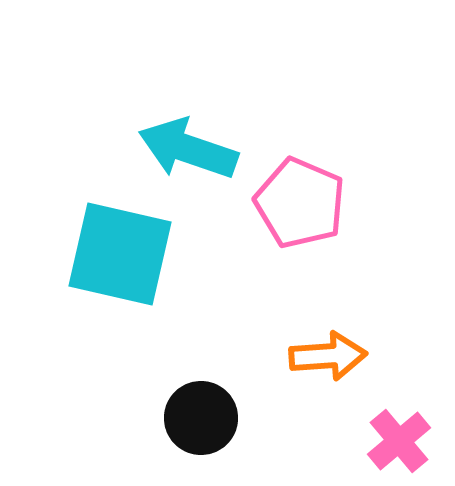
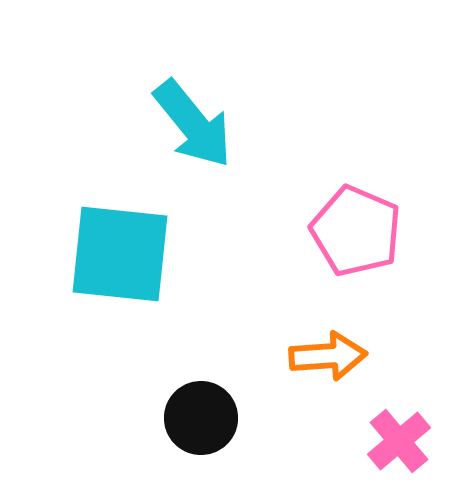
cyan arrow: moved 5 px right, 25 px up; rotated 148 degrees counterclockwise
pink pentagon: moved 56 px right, 28 px down
cyan square: rotated 7 degrees counterclockwise
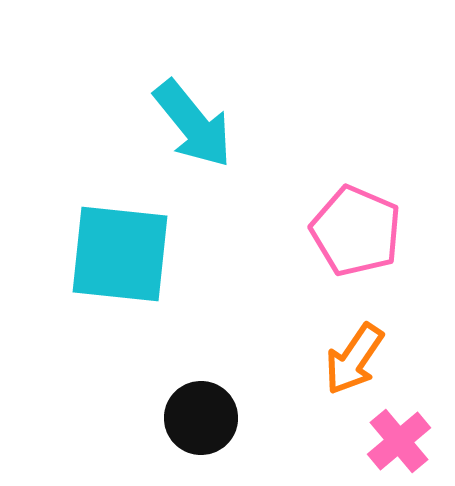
orange arrow: moved 26 px right, 3 px down; rotated 128 degrees clockwise
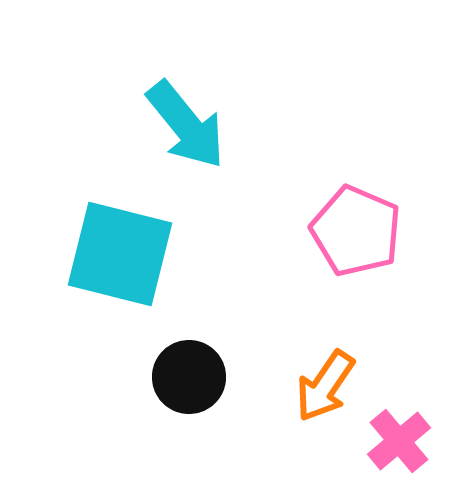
cyan arrow: moved 7 px left, 1 px down
cyan square: rotated 8 degrees clockwise
orange arrow: moved 29 px left, 27 px down
black circle: moved 12 px left, 41 px up
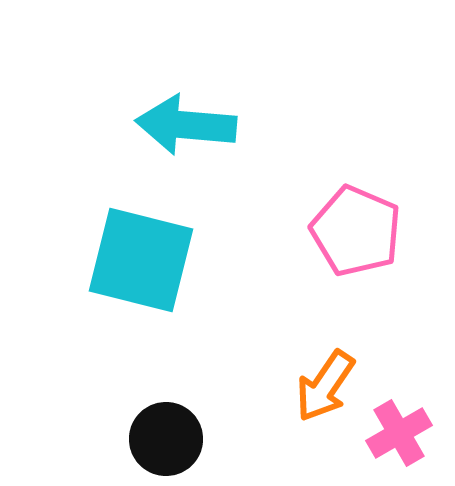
cyan arrow: rotated 134 degrees clockwise
cyan square: moved 21 px right, 6 px down
black circle: moved 23 px left, 62 px down
pink cross: moved 8 px up; rotated 10 degrees clockwise
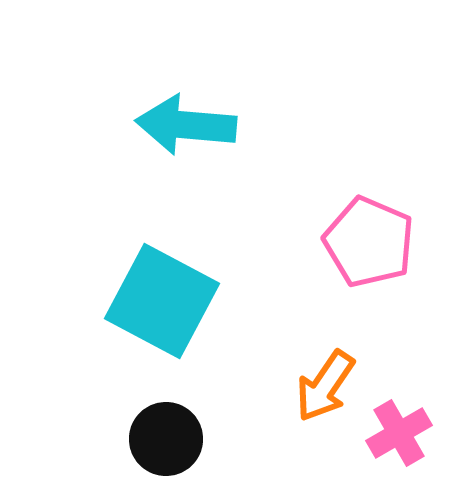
pink pentagon: moved 13 px right, 11 px down
cyan square: moved 21 px right, 41 px down; rotated 14 degrees clockwise
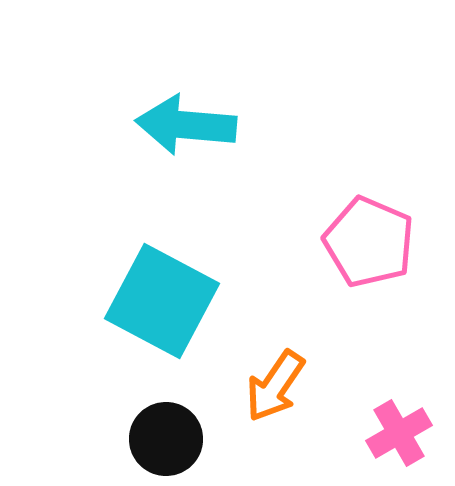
orange arrow: moved 50 px left
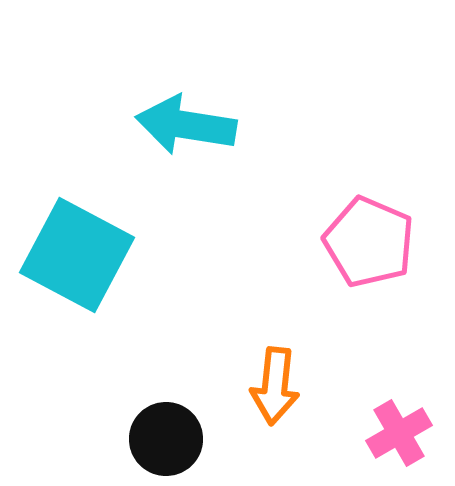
cyan arrow: rotated 4 degrees clockwise
cyan square: moved 85 px left, 46 px up
orange arrow: rotated 28 degrees counterclockwise
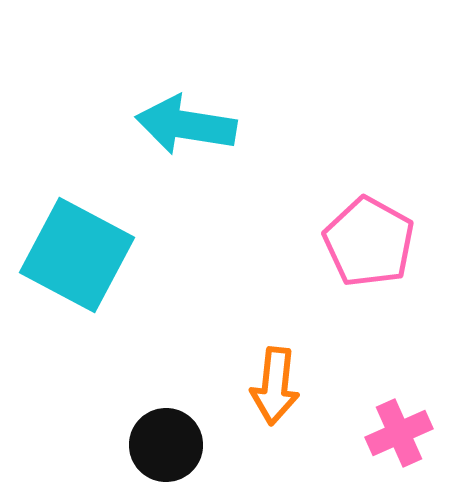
pink pentagon: rotated 6 degrees clockwise
pink cross: rotated 6 degrees clockwise
black circle: moved 6 px down
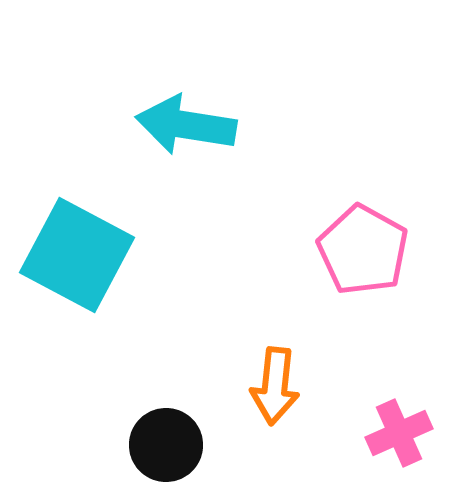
pink pentagon: moved 6 px left, 8 px down
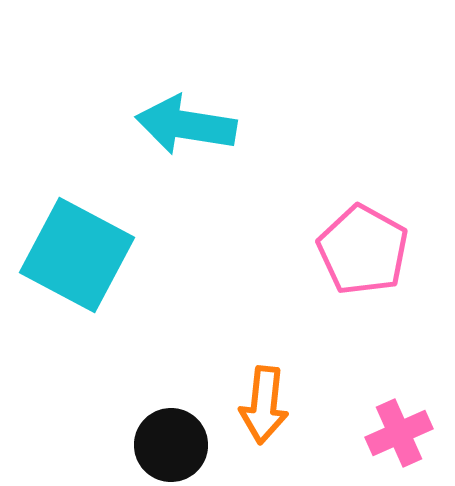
orange arrow: moved 11 px left, 19 px down
black circle: moved 5 px right
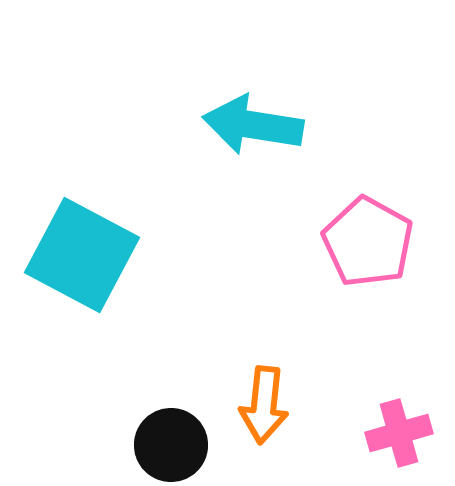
cyan arrow: moved 67 px right
pink pentagon: moved 5 px right, 8 px up
cyan square: moved 5 px right
pink cross: rotated 8 degrees clockwise
